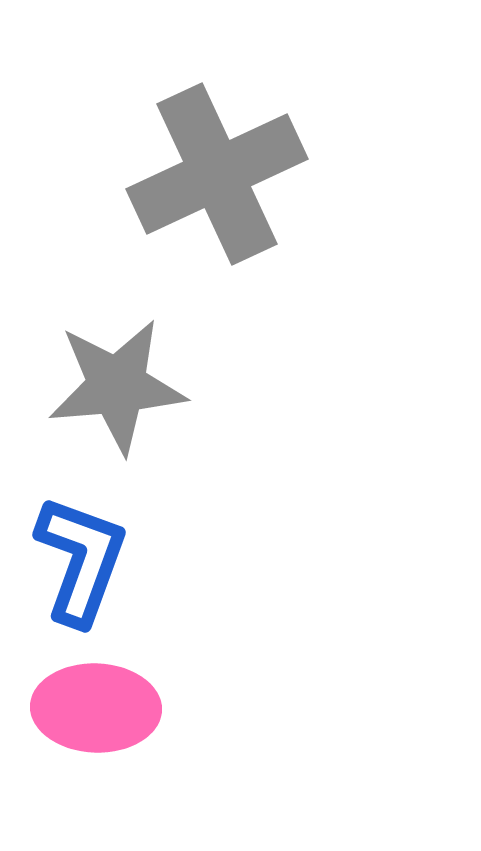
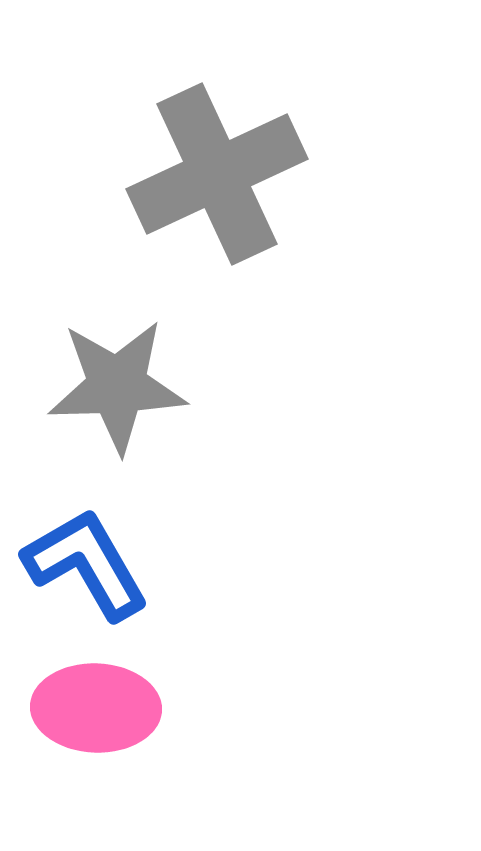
gray star: rotated 3 degrees clockwise
blue L-shape: moved 5 px right, 4 px down; rotated 50 degrees counterclockwise
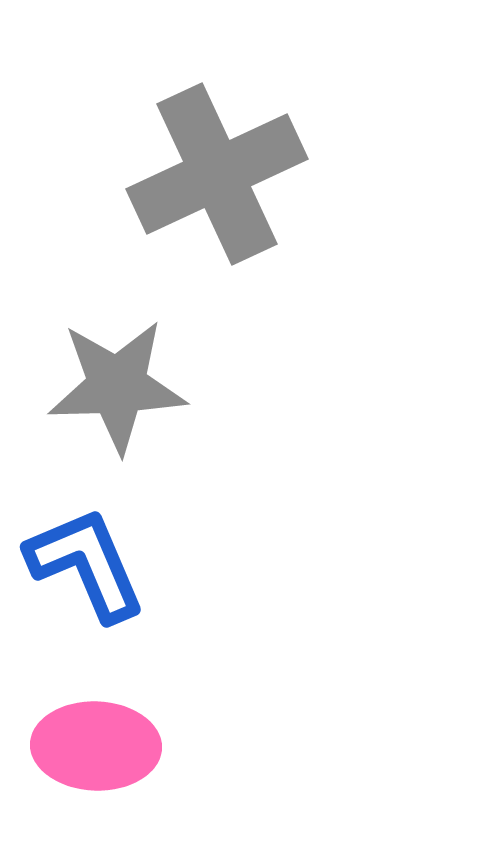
blue L-shape: rotated 7 degrees clockwise
pink ellipse: moved 38 px down
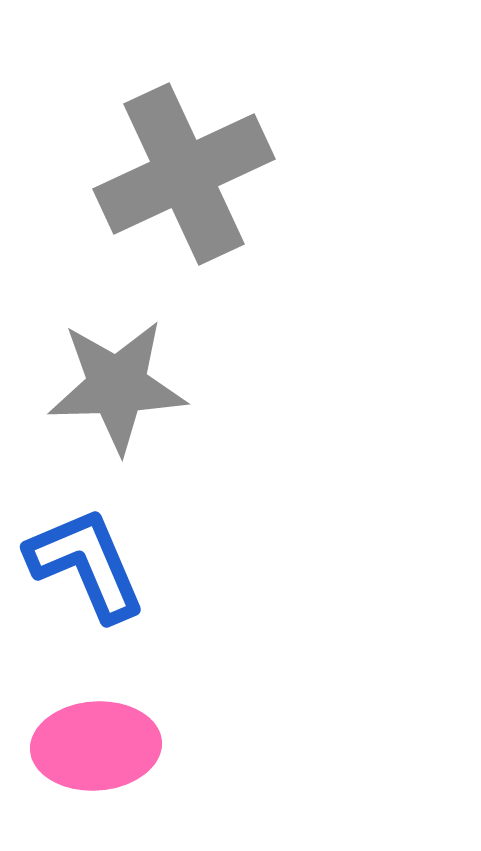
gray cross: moved 33 px left
pink ellipse: rotated 6 degrees counterclockwise
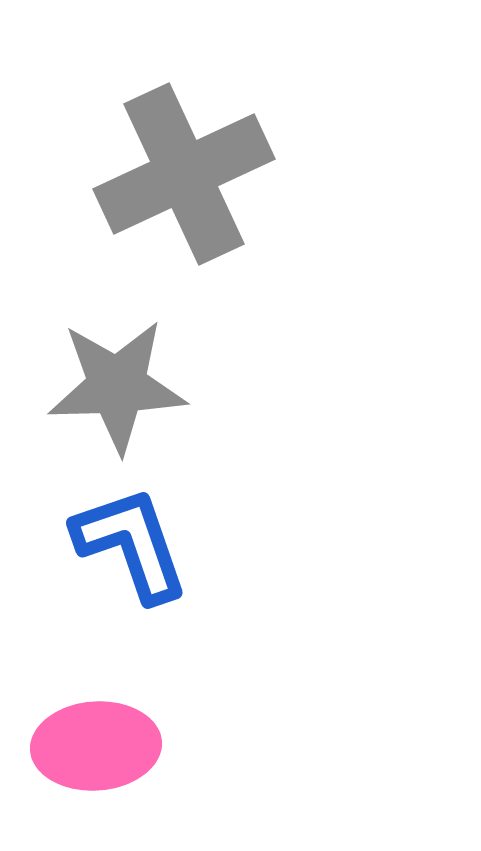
blue L-shape: moved 45 px right, 20 px up; rotated 4 degrees clockwise
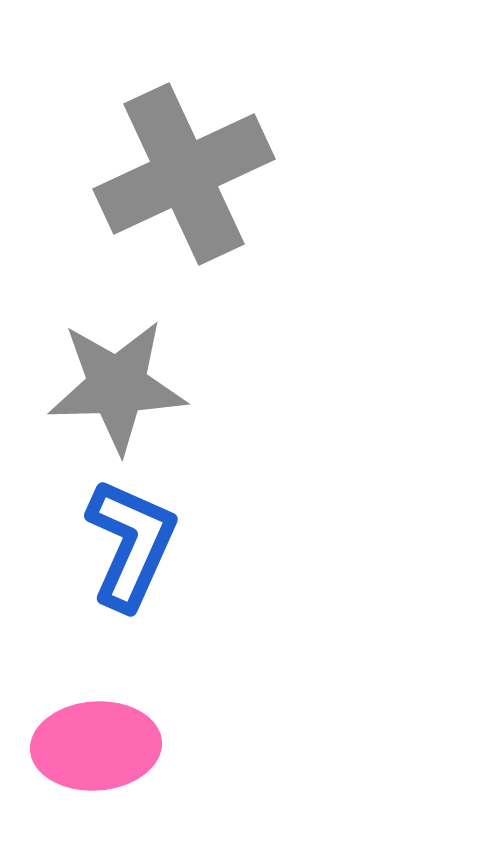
blue L-shape: rotated 43 degrees clockwise
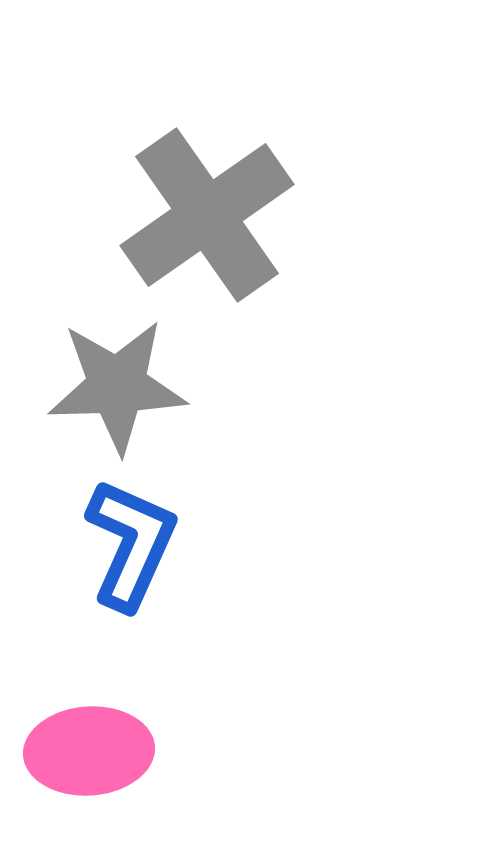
gray cross: moved 23 px right, 41 px down; rotated 10 degrees counterclockwise
pink ellipse: moved 7 px left, 5 px down
